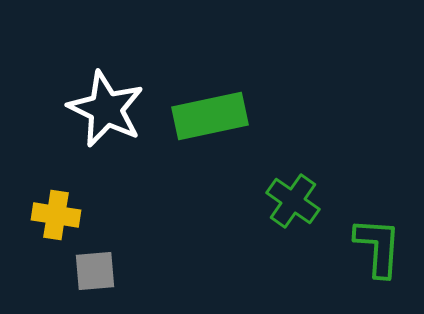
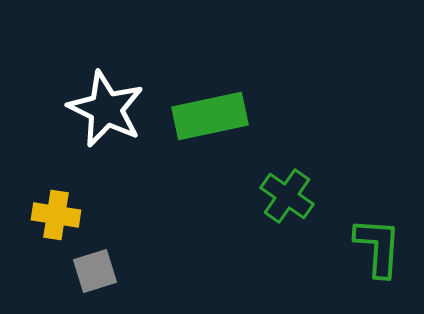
green cross: moved 6 px left, 5 px up
gray square: rotated 12 degrees counterclockwise
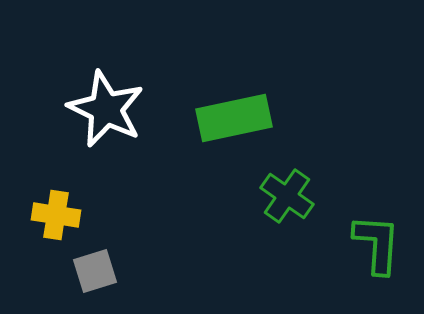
green rectangle: moved 24 px right, 2 px down
green L-shape: moved 1 px left, 3 px up
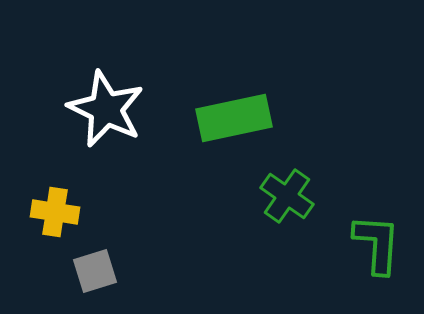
yellow cross: moved 1 px left, 3 px up
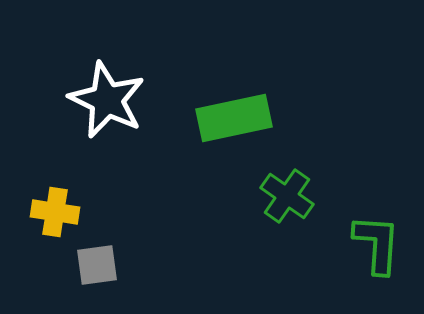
white star: moved 1 px right, 9 px up
gray square: moved 2 px right, 6 px up; rotated 9 degrees clockwise
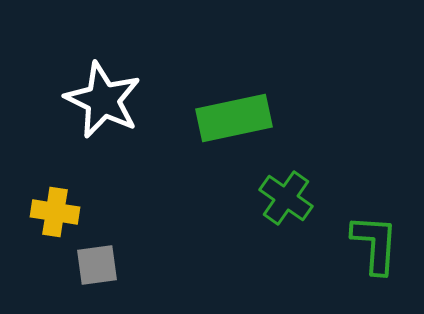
white star: moved 4 px left
green cross: moved 1 px left, 2 px down
green L-shape: moved 2 px left
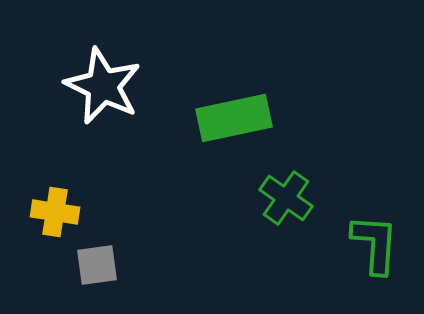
white star: moved 14 px up
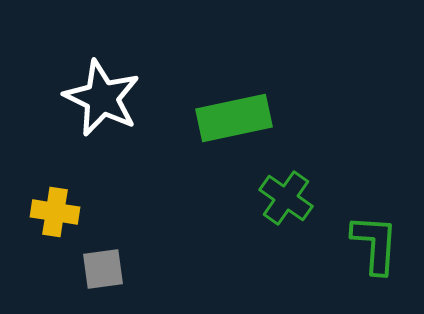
white star: moved 1 px left, 12 px down
gray square: moved 6 px right, 4 px down
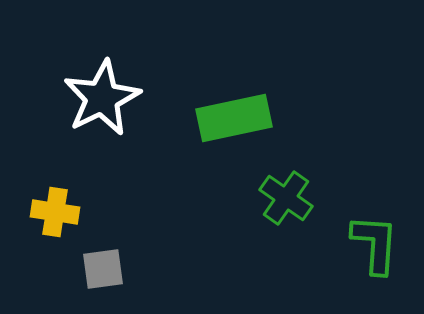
white star: rotated 20 degrees clockwise
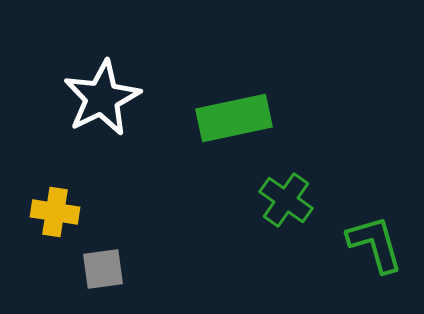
green cross: moved 2 px down
green L-shape: rotated 20 degrees counterclockwise
